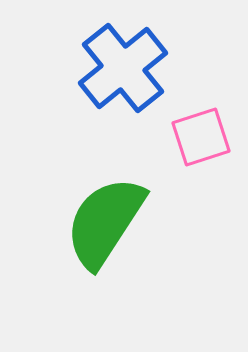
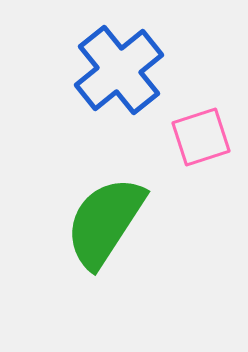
blue cross: moved 4 px left, 2 px down
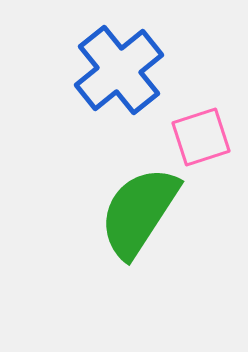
green semicircle: moved 34 px right, 10 px up
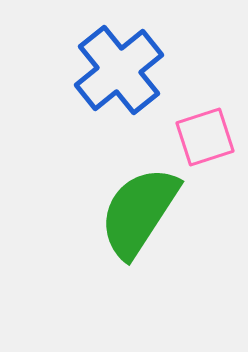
pink square: moved 4 px right
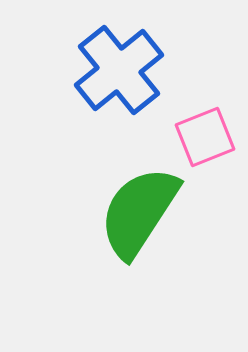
pink square: rotated 4 degrees counterclockwise
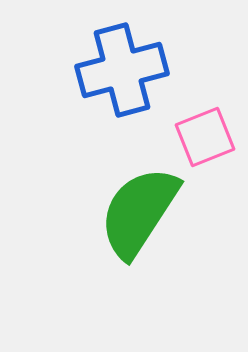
blue cross: moved 3 px right; rotated 24 degrees clockwise
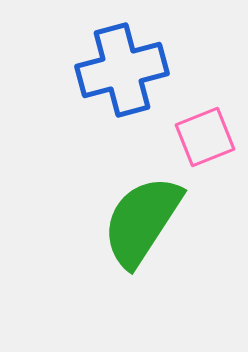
green semicircle: moved 3 px right, 9 px down
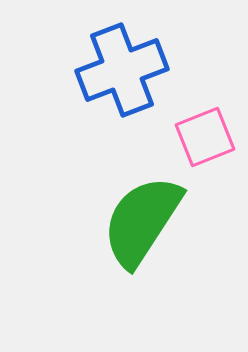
blue cross: rotated 6 degrees counterclockwise
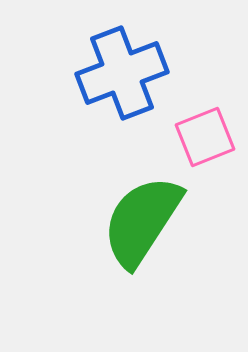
blue cross: moved 3 px down
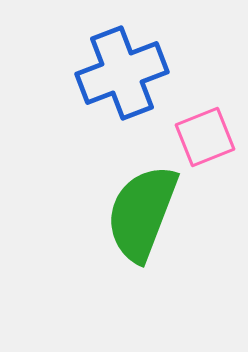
green semicircle: moved 8 px up; rotated 12 degrees counterclockwise
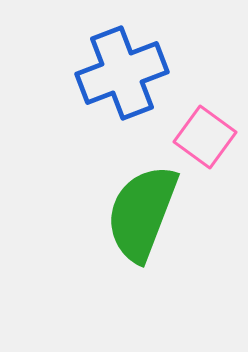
pink square: rotated 32 degrees counterclockwise
